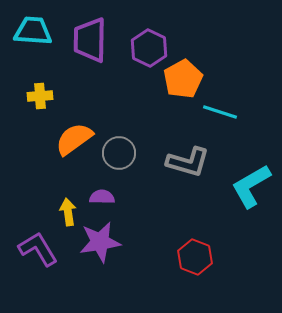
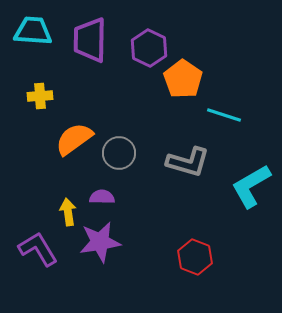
orange pentagon: rotated 9 degrees counterclockwise
cyan line: moved 4 px right, 3 px down
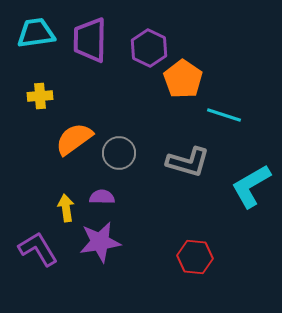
cyan trapezoid: moved 3 px right, 2 px down; rotated 12 degrees counterclockwise
yellow arrow: moved 2 px left, 4 px up
red hexagon: rotated 16 degrees counterclockwise
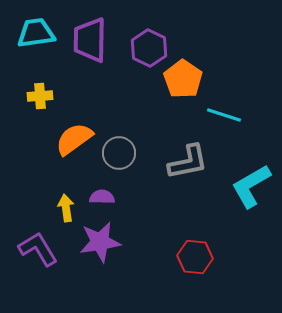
gray L-shape: rotated 27 degrees counterclockwise
